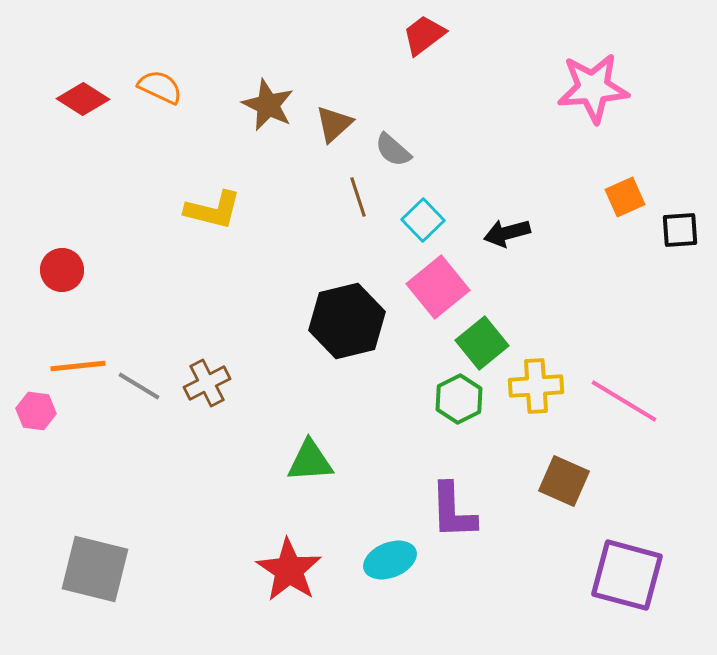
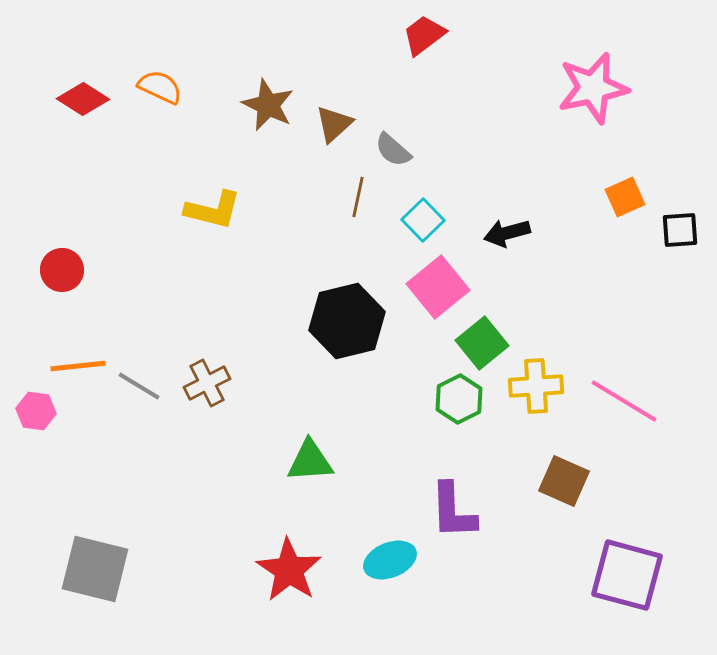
pink star: rotated 8 degrees counterclockwise
brown line: rotated 30 degrees clockwise
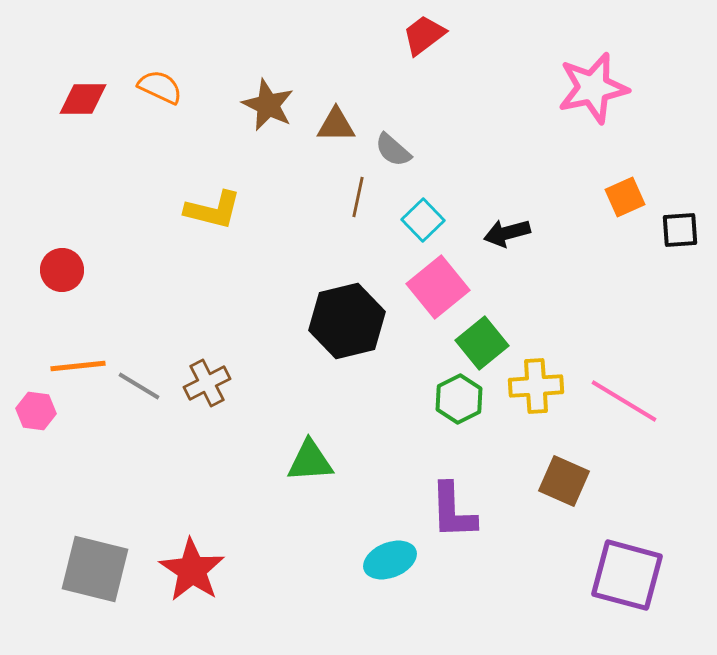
red diamond: rotated 33 degrees counterclockwise
brown triangle: moved 2 px right, 1 px down; rotated 42 degrees clockwise
red star: moved 97 px left
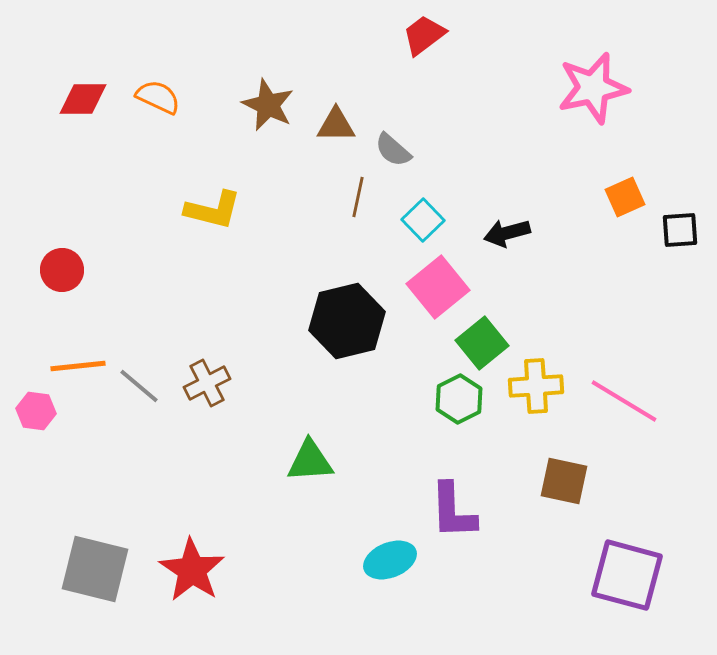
orange semicircle: moved 2 px left, 10 px down
gray line: rotated 9 degrees clockwise
brown square: rotated 12 degrees counterclockwise
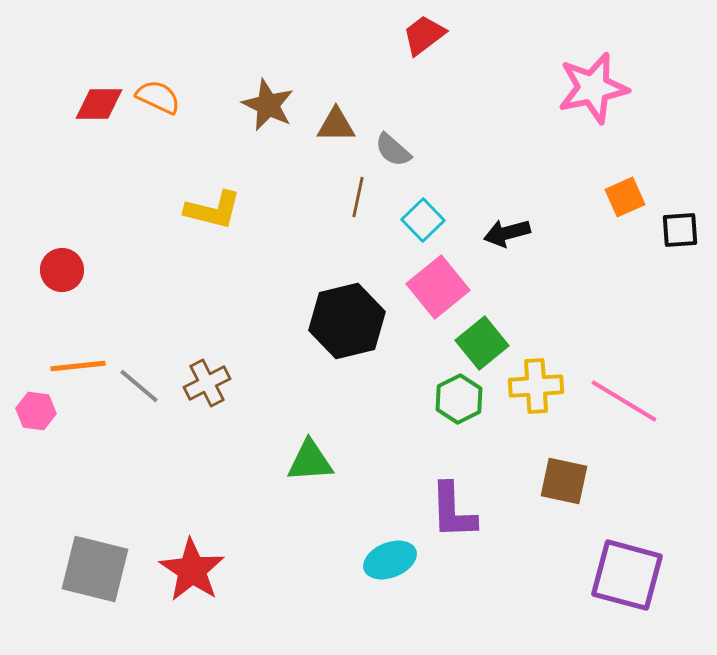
red diamond: moved 16 px right, 5 px down
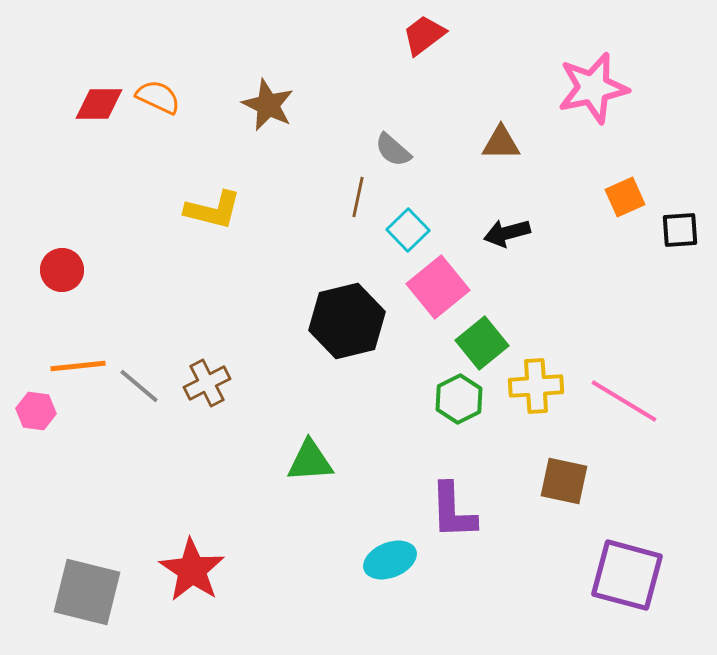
brown triangle: moved 165 px right, 18 px down
cyan square: moved 15 px left, 10 px down
gray square: moved 8 px left, 23 px down
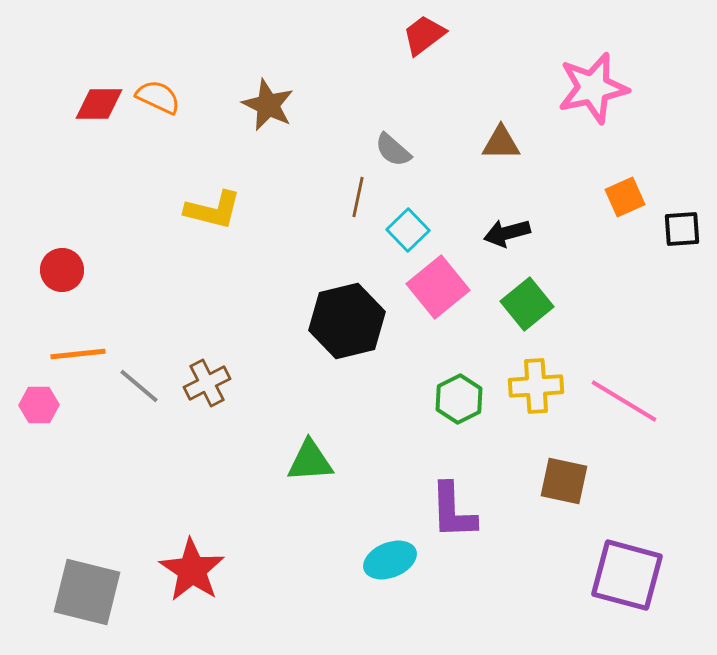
black square: moved 2 px right, 1 px up
green square: moved 45 px right, 39 px up
orange line: moved 12 px up
pink hexagon: moved 3 px right, 6 px up; rotated 9 degrees counterclockwise
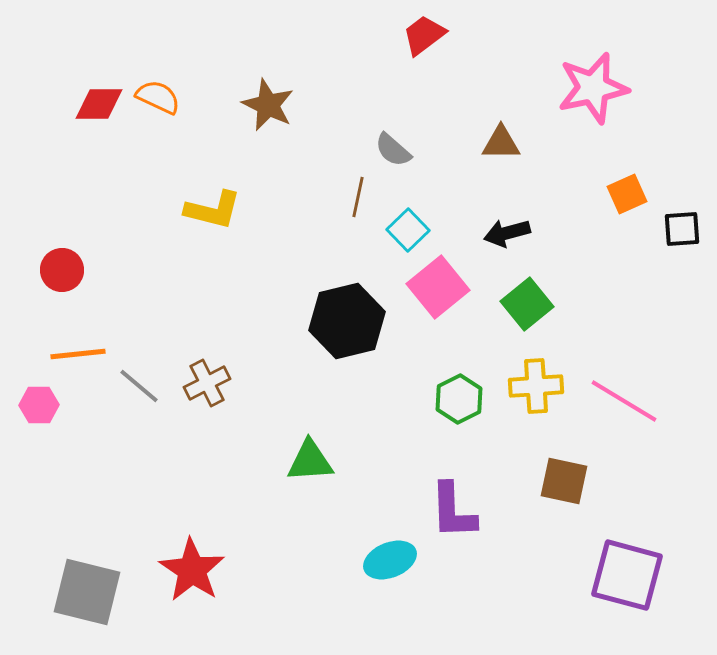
orange square: moved 2 px right, 3 px up
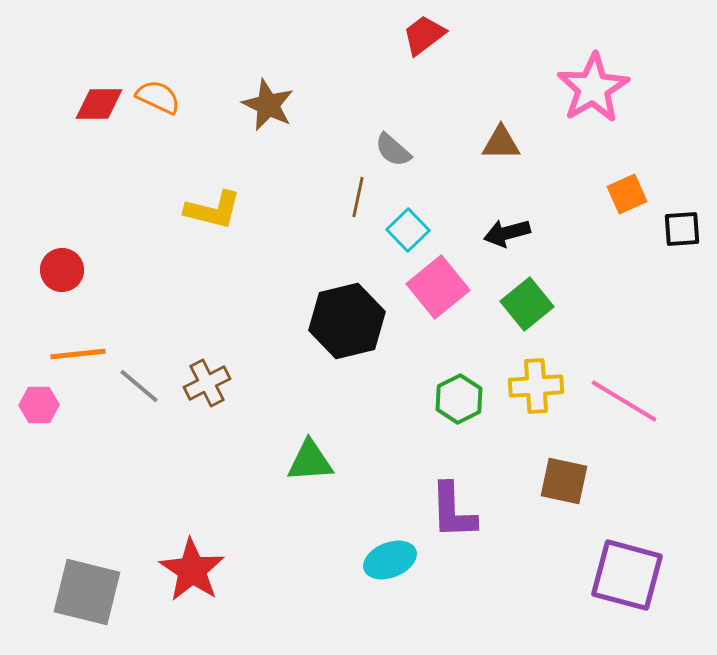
pink star: rotated 18 degrees counterclockwise
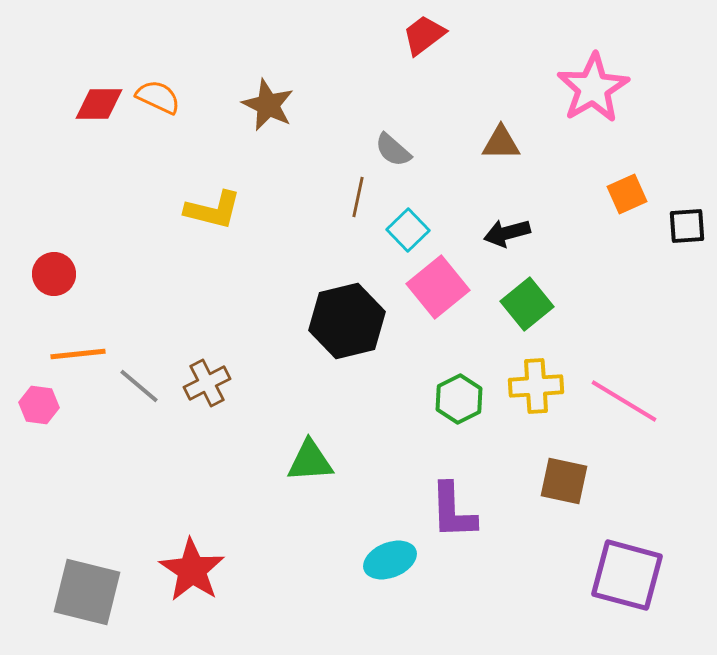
black square: moved 5 px right, 3 px up
red circle: moved 8 px left, 4 px down
pink hexagon: rotated 9 degrees clockwise
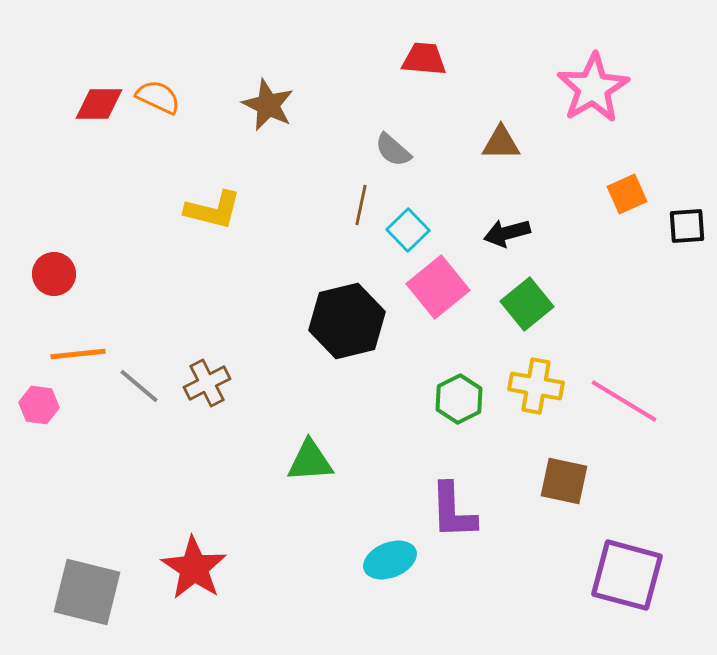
red trapezoid: moved 24 px down; rotated 42 degrees clockwise
brown line: moved 3 px right, 8 px down
yellow cross: rotated 14 degrees clockwise
red star: moved 2 px right, 2 px up
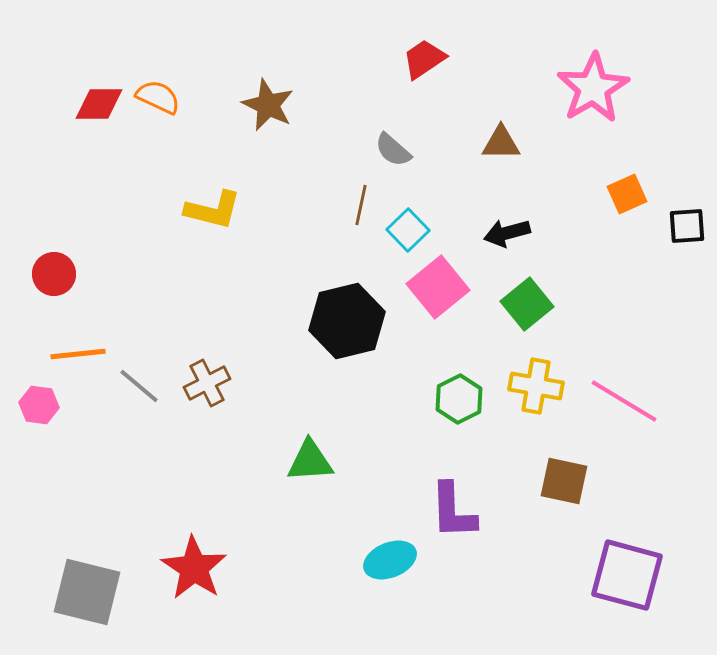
red trapezoid: rotated 39 degrees counterclockwise
